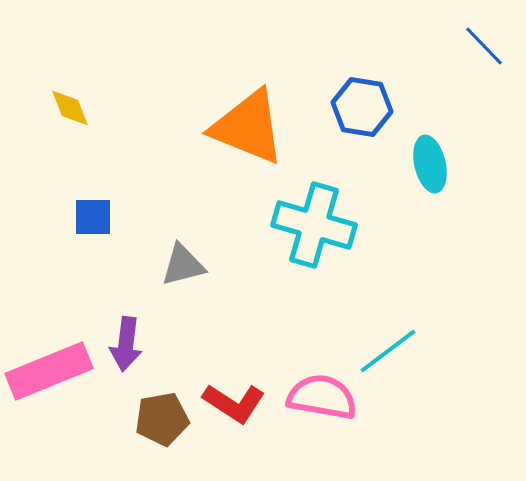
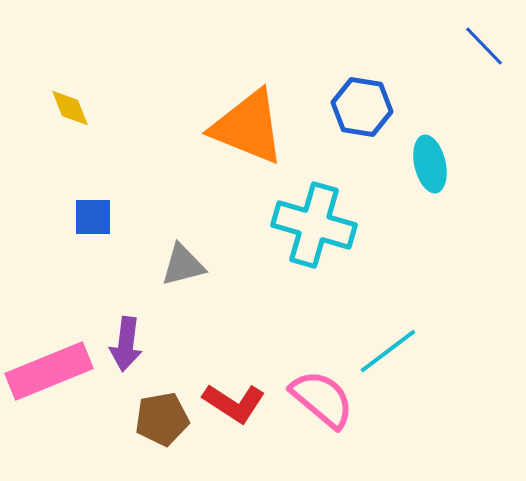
pink semicircle: moved 2 px down; rotated 30 degrees clockwise
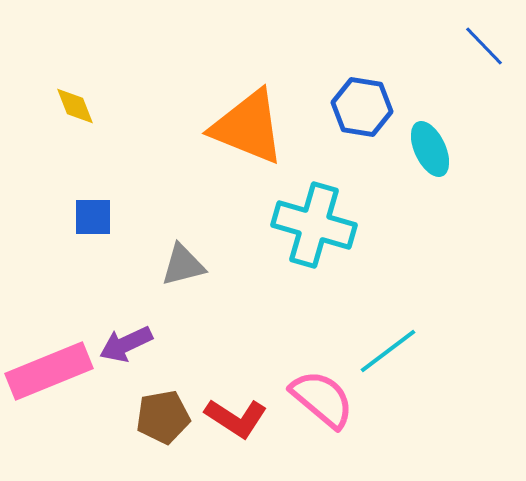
yellow diamond: moved 5 px right, 2 px up
cyan ellipse: moved 15 px up; rotated 12 degrees counterclockwise
purple arrow: rotated 58 degrees clockwise
red L-shape: moved 2 px right, 15 px down
brown pentagon: moved 1 px right, 2 px up
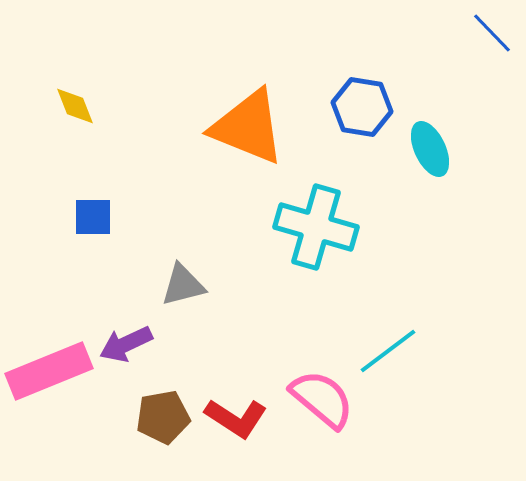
blue line: moved 8 px right, 13 px up
cyan cross: moved 2 px right, 2 px down
gray triangle: moved 20 px down
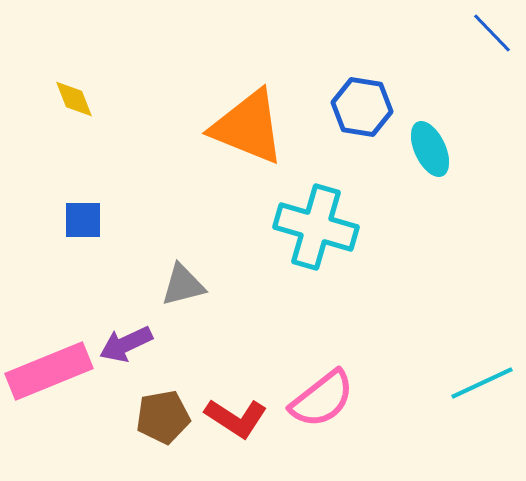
yellow diamond: moved 1 px left, 7 px up
blue square: moved 10 px left, 3 px down
cyan line: moved 94 px right, 32 px down; rotated 12 degrees clockwise
pink semicircle: rotated 102 degrees clockwise
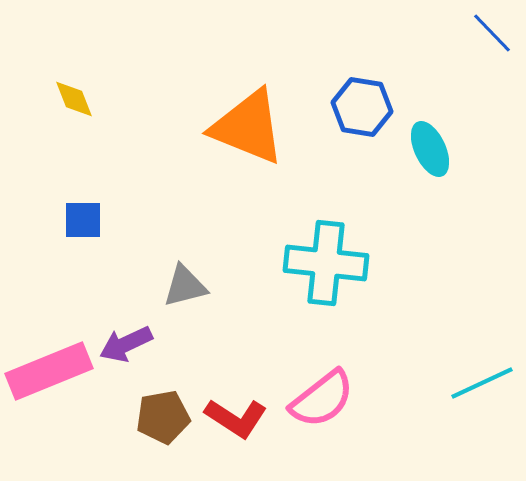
cyan cross: moved 10 px right, 36 px down; rotated 10 degrees counterclockwise
gray triangle: moved 2 px right, 1 px down
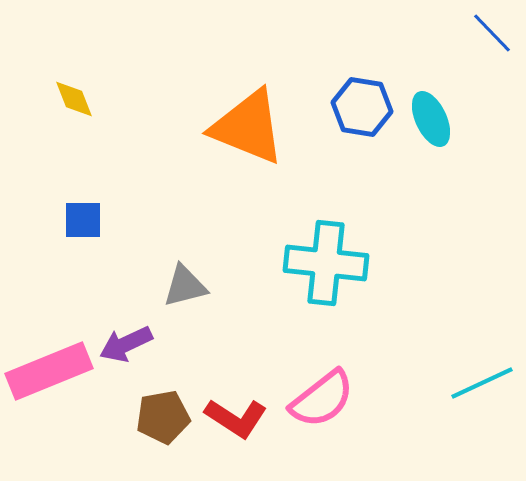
cyan ellipse: moved 1 px right, 30 px up
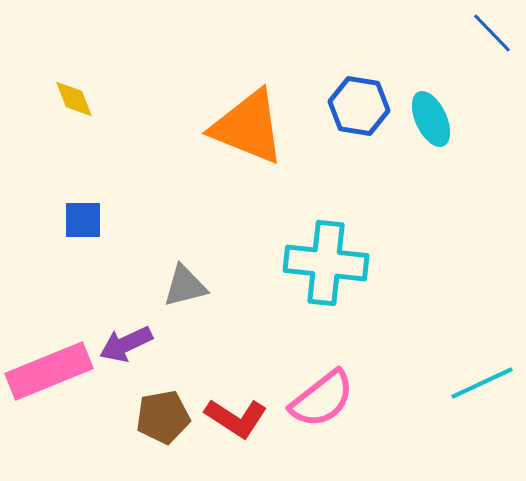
blue hexagon: moved 3 px left, 1 px up
